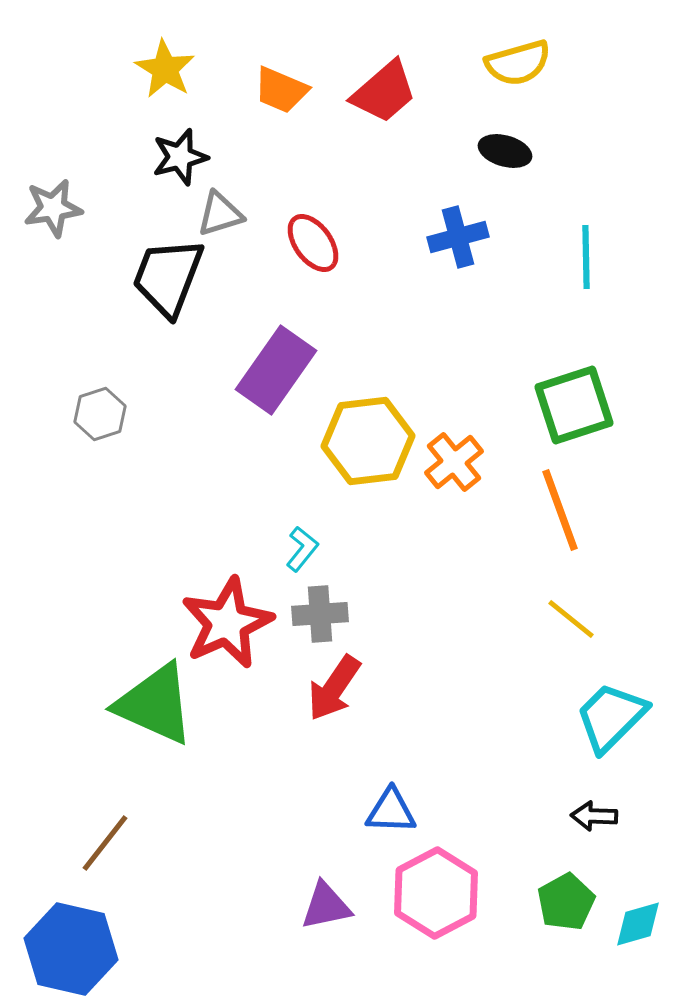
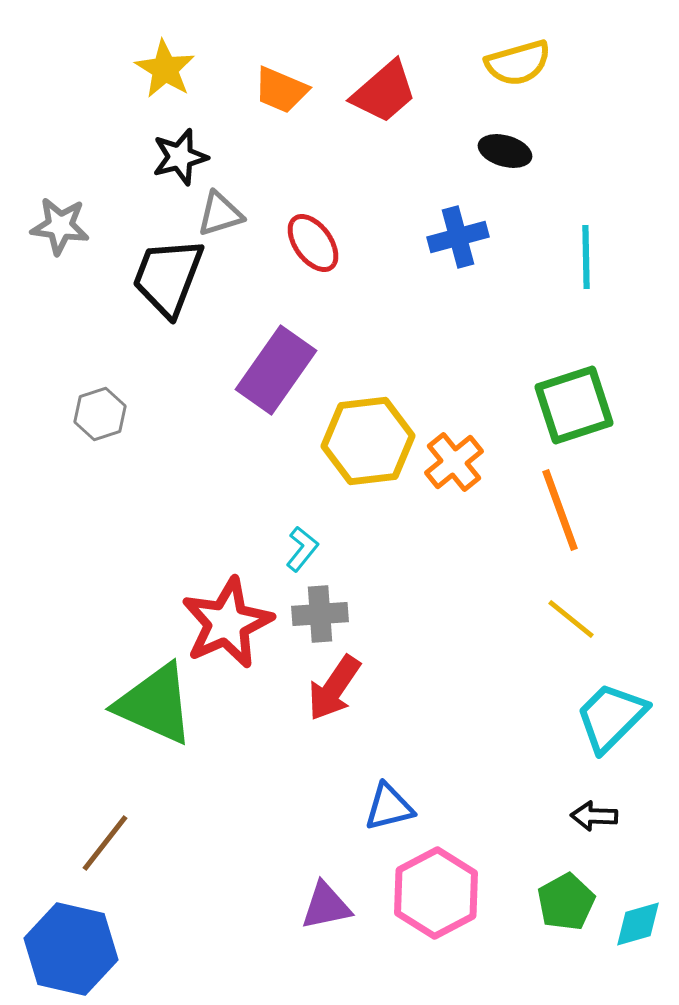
gray star: moved 7 px right, 18 px down; rotated 16 degrees clockwise
blue triangle: moved 2 px left, 4 px up; rotated 16 degrees counterclockwise
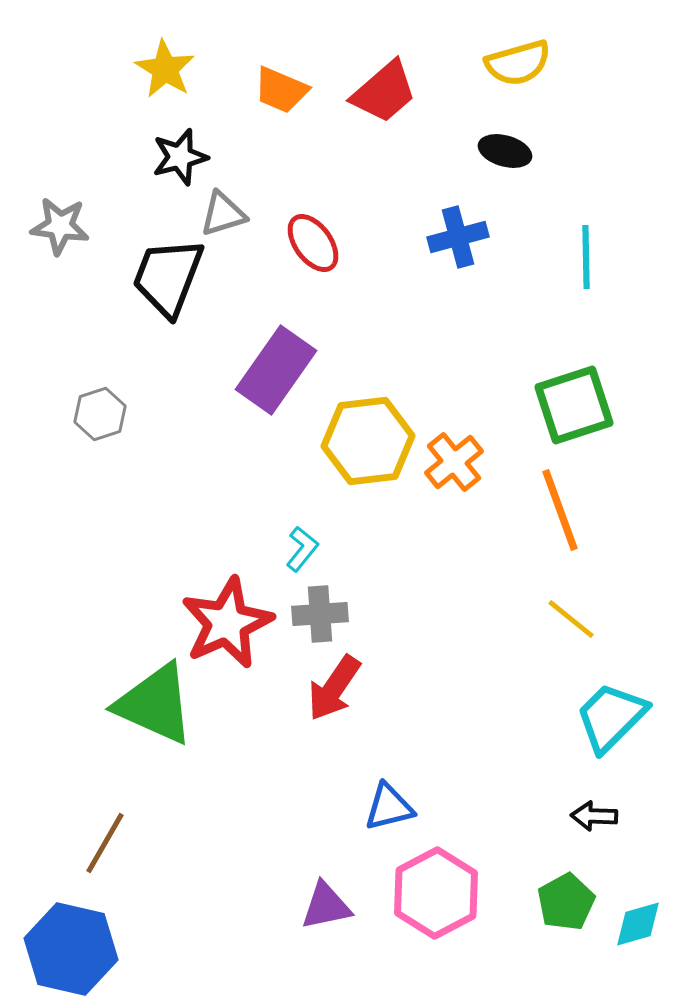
gray triangle: moved 3 px right
brown line: rotated 8 degrees counterclockwise
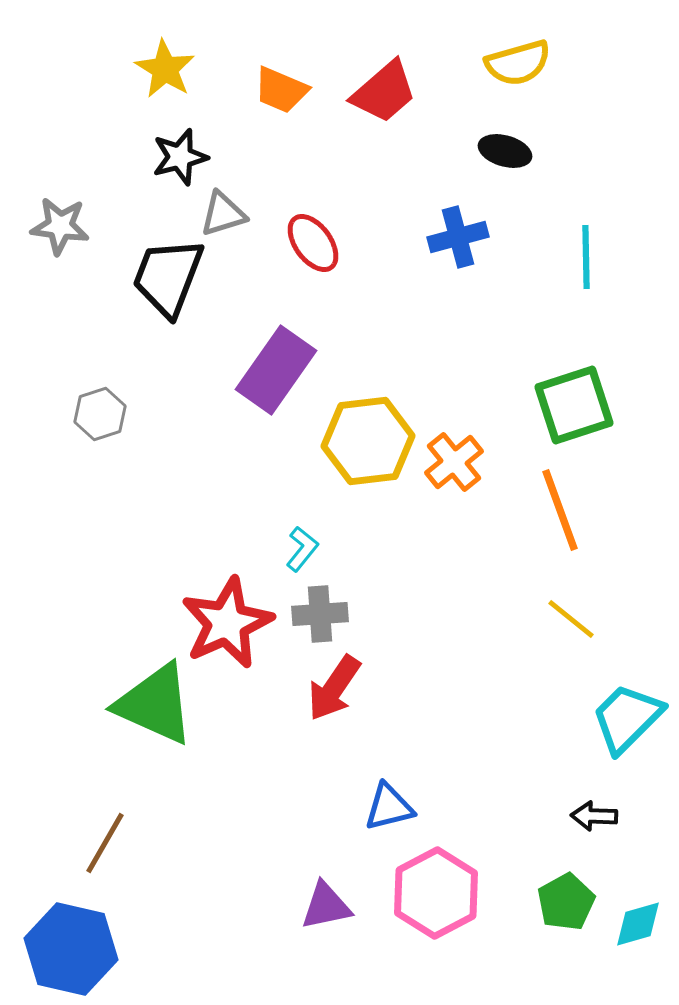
cyan trapezoid: moved 16 px right, 1 px down
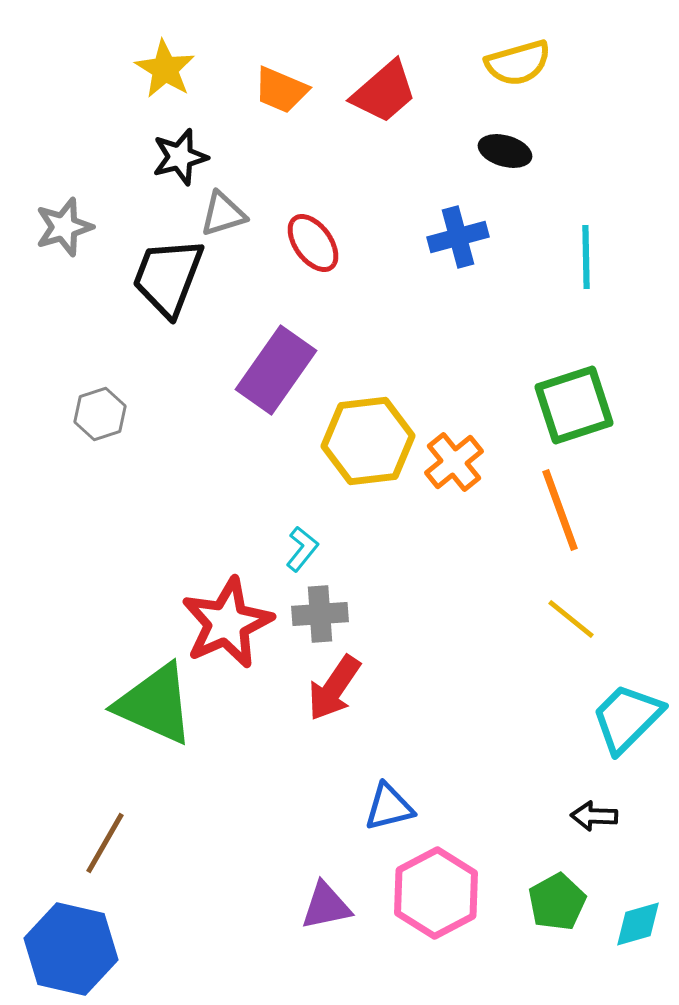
gray star: moved 4 px right, 1 px down; rotated 24 degrees counterclockwise
green pentagon: moved 9 px left
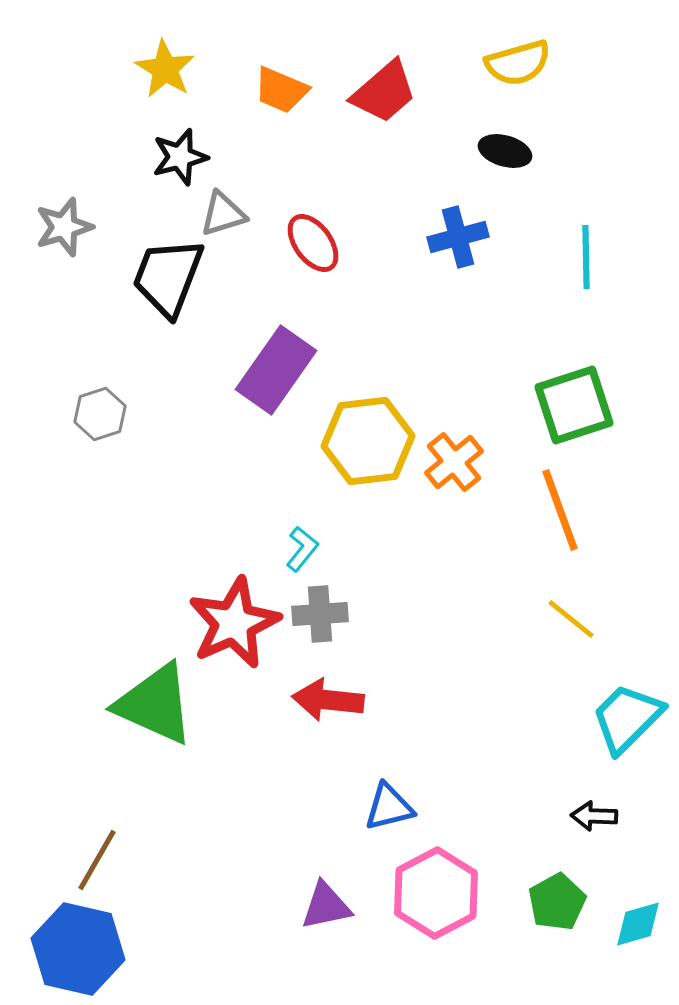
red star: moved 7 px right
red arrow: moved 6 px left, 12 px down; rotated 62 degrees clockwise
brown line: moved 8 px left, 17 px down
blue hexagon: moved 7 px right
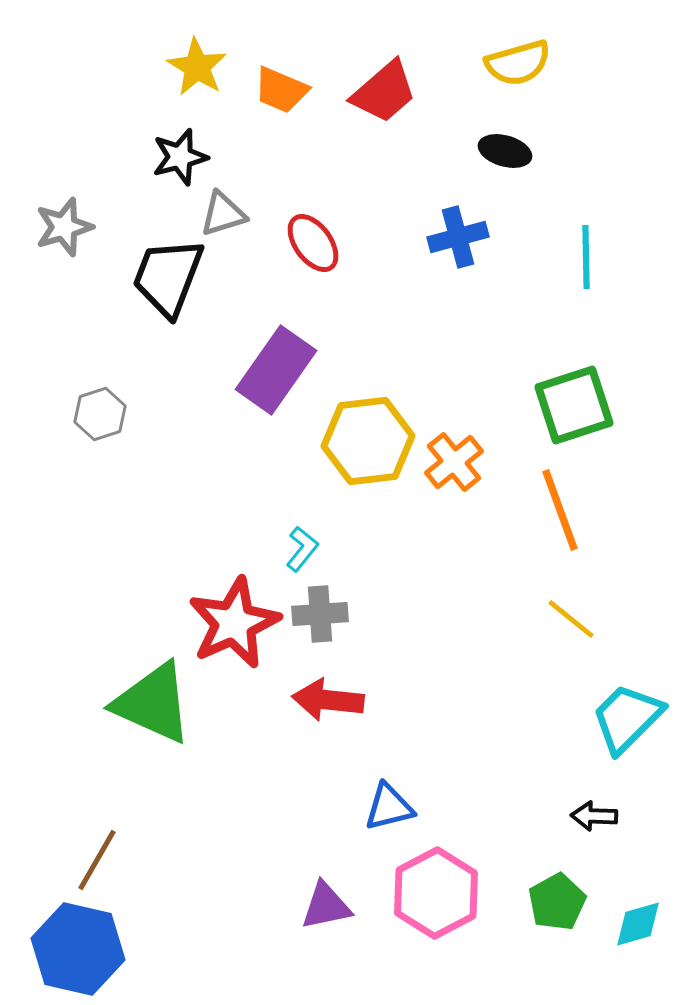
yellow star: moved 32 px right, 2 px up
green triangle: moved 2 px left, 1 px up
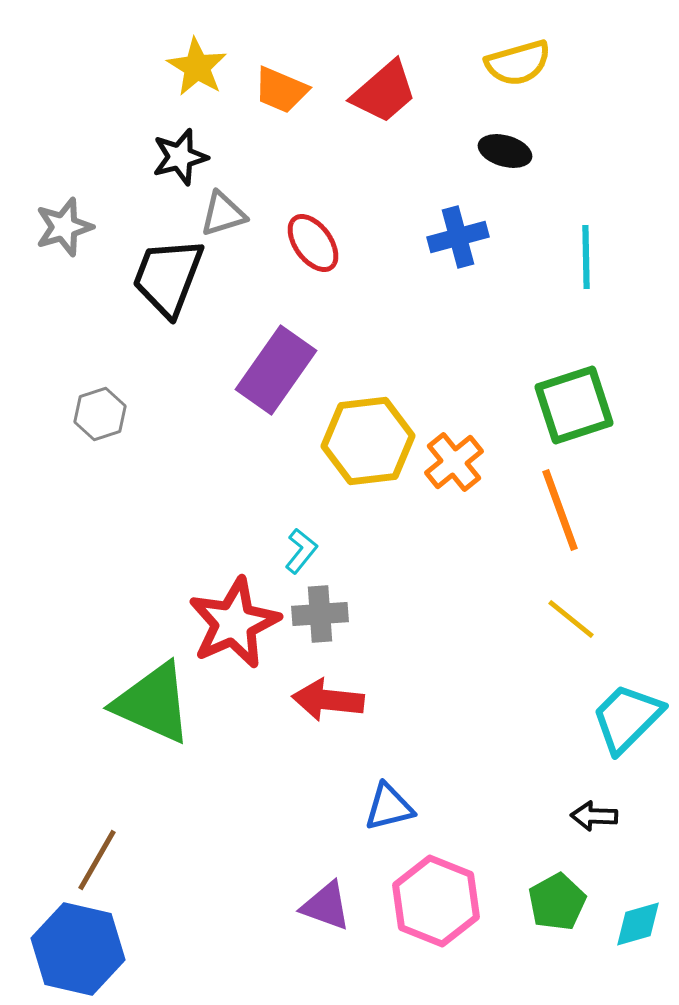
cyan L-shape: moved 1 px left, 2 px down
pink hexagon: moved 8 px down; rotated 10 degrees counterclockwise
purple triangle: rotated 32 degrees clockwise
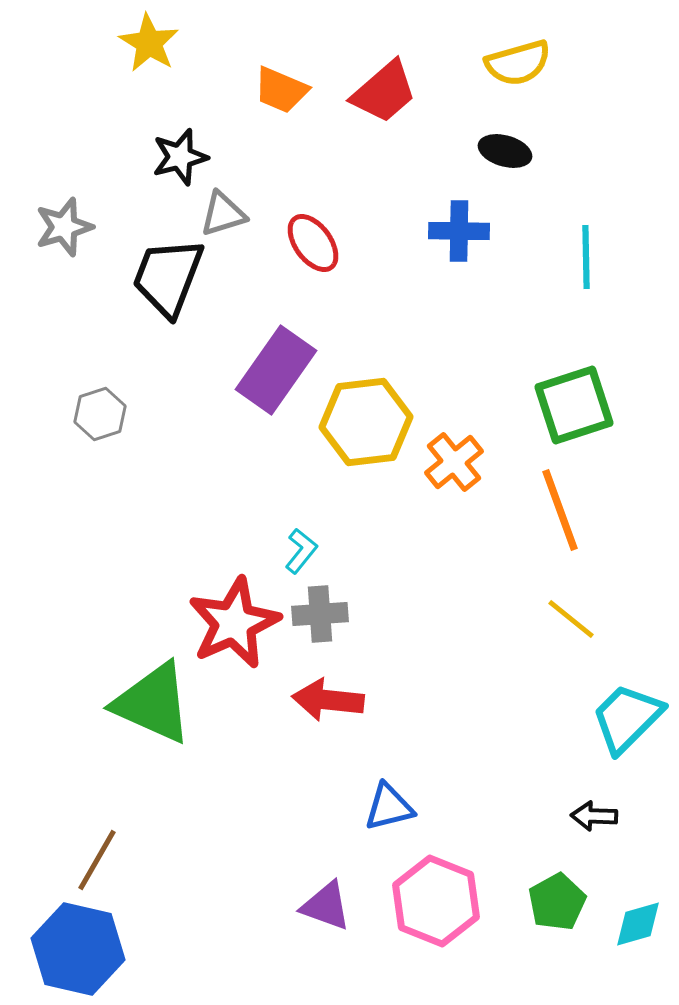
yellow star: moved 48 px left, 24 px up
blue cross: moved 1 px right, 6 px up; rotated 16 degrees clockwise
yellow hexagon: moved 2 px left, 19 px up
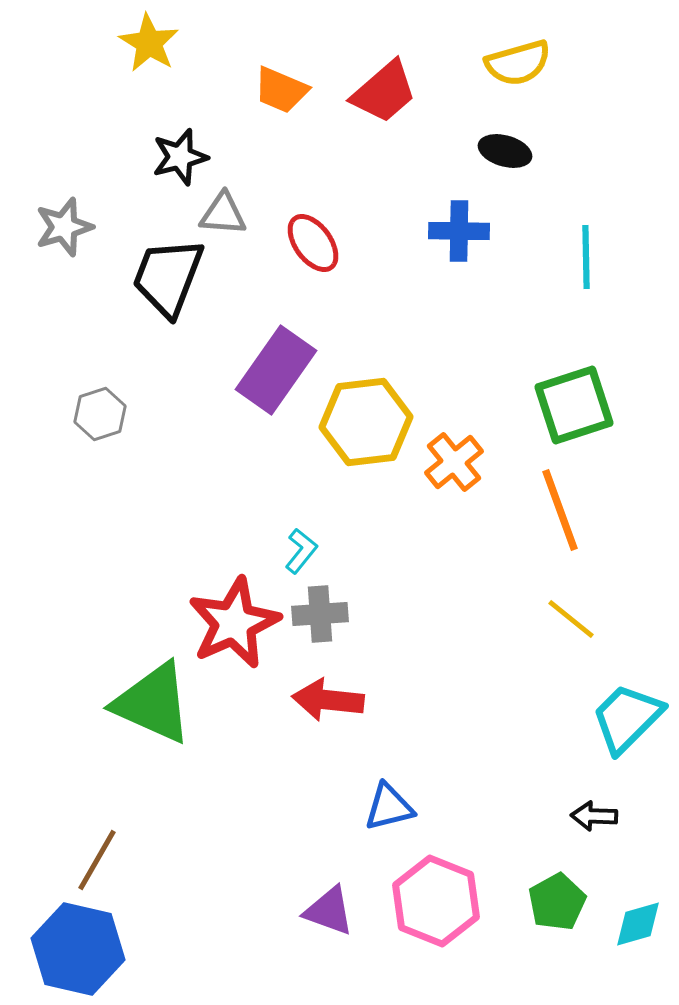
gray triangle: rotated 21 degrees clockwise
purple triangle: moved 3 px right, 5 px down
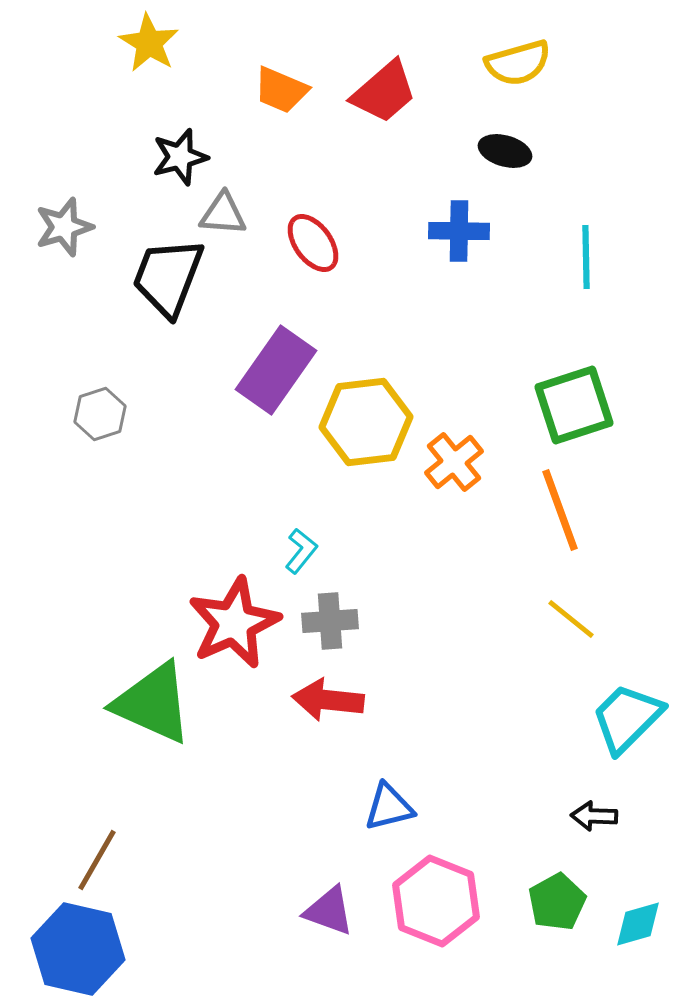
gray cross: moved 10 px right, 7 px down
